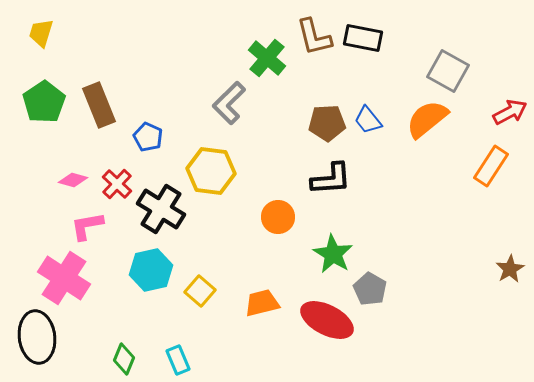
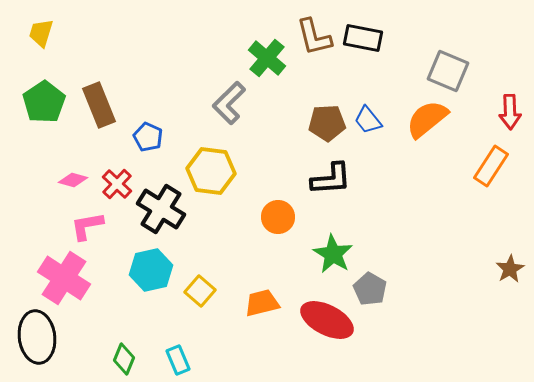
gray square: rotated 6 degrees counterclockwise
red arrow: rotated 116 degrees clockwise
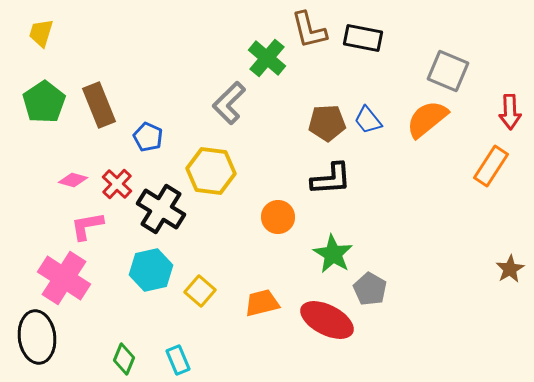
brown L-shape: moved 5 px left, 7 px up
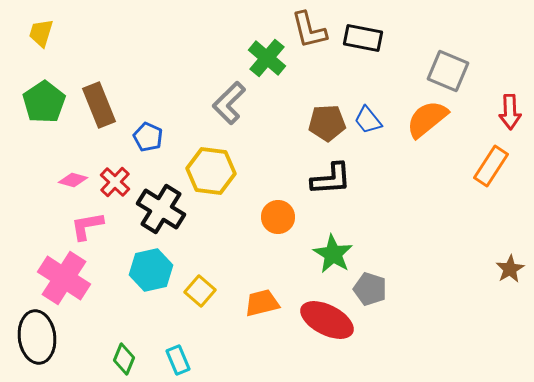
red cross: moved 2 px left, 2 px up
gray pentagon: rotated 12 degrees counterclockwise
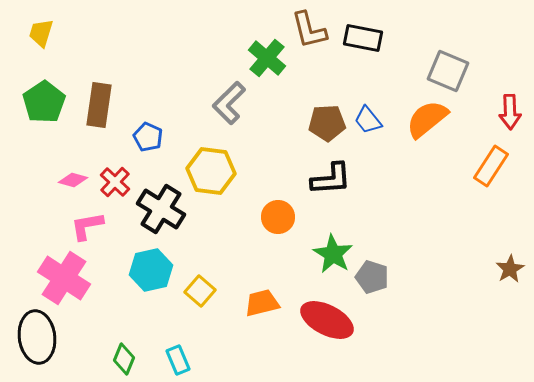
brown rectangle: rotated 30 degrees clockwise
gray pentagon: moved 2 px right, 12 px up
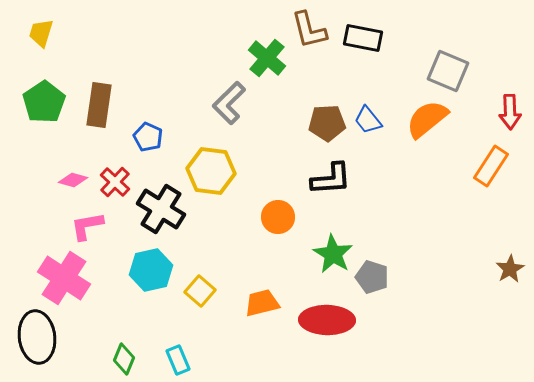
red ellipse: rotated 26 degrees counterclockwise
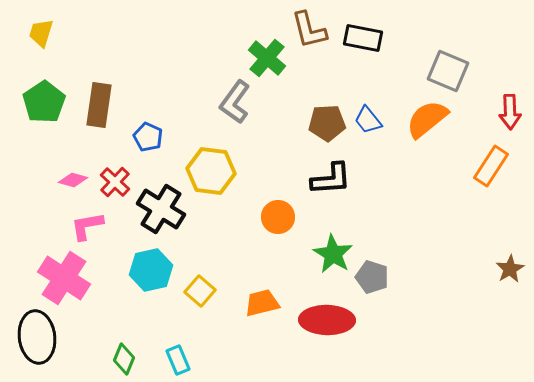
gray L-shape: moved 6 px right, 1 px up; rotated 9 degrees counterclockwise
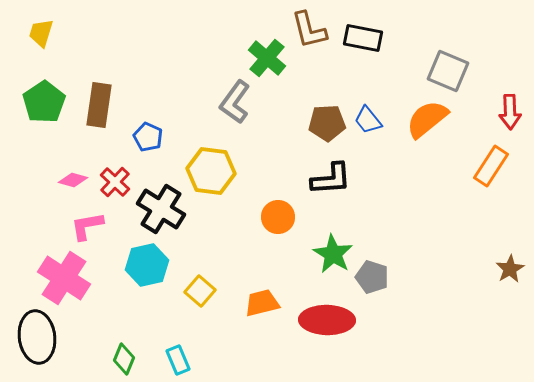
cyan hexagon: moved 4 px left, 5 px up
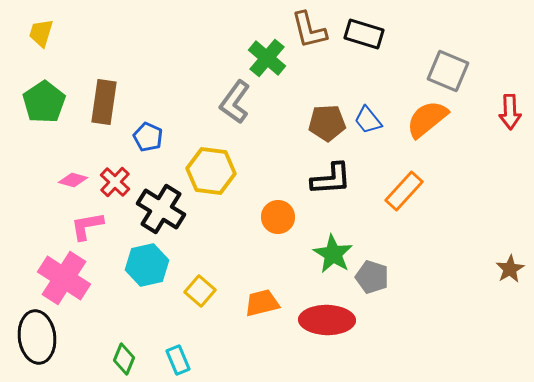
black rectangle: moved 1 px right, 4 px up; rotated 6 degrees clockwise
brown rectangle: moved 5 px right, 3 px up
orange rectangle: moved 87 px left, 25 px down; rotated 9 degrees clockwise
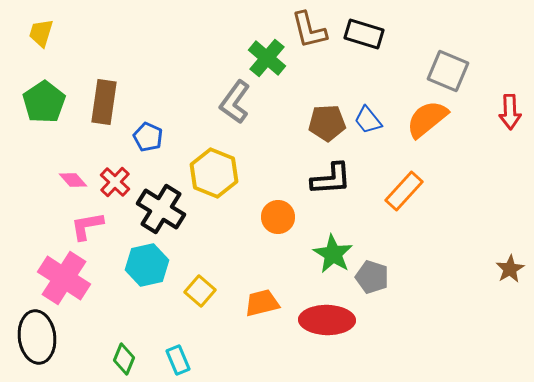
yellow hexagon: moved 3 px right, 2 px down; rotated 15 degrees clockwise
pink diamond: rotated 32 degrees clockwise
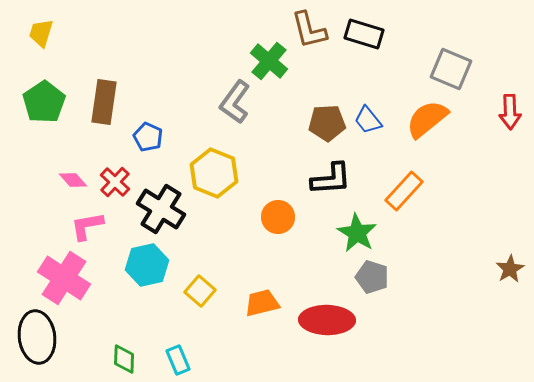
green cross: moved 2 px right, 3 px down
gray square: moved 3 px right, 2 px up
green star: moved 24 px right, 21 px up
green diamond: rotated 20 degrees counterclockwise
